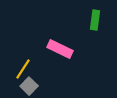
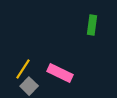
green rectangle: moved 3 px left, 5 px down
pink rectangle: moved 24 px down
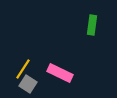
gray square: moved 1 px left, 2 px up; rotated 12 degrees counterclockwise
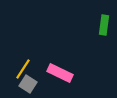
green rectangle: moved 12 px right
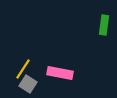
pink rectangle: rotated 15 degrees counterclockwise
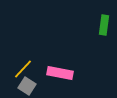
yellow line: rotated 10 degrees clockwise
gray square: moved 1 px left, 2 px down
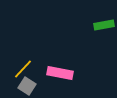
green rectangle: rotated 72 degrees clockwise
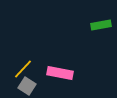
green rectangle: moved 3 px left
